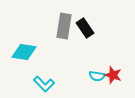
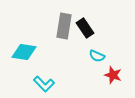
cyan semicircle: moved 20 px up; rotated 14 degrees clockwise
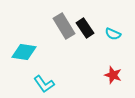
gray rectangle: rotated 40 degrees counterclockwise
cyan semicircle: moved 16 px right, 22 px up
cyan L-shape: rotated 10 degrees clockwise
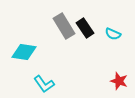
red star: moved 6 px right, 6 px down
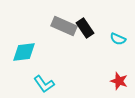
gray rectangle: rotated 35 degrees counterclockwise
cyan semicircle: moved 5 px right, 5 px down
cyan diamond: rotated 15 degrees counterclockwise
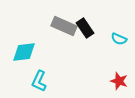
cyan semicircle: moved 1 px right
cyan L-shape: moved 5 px left, 3 px up; rotated 60 degrees clockwise
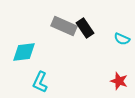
cyan semicircle: moved 3 px right
cyan L-shape: moved 1 px right, 1 px down
